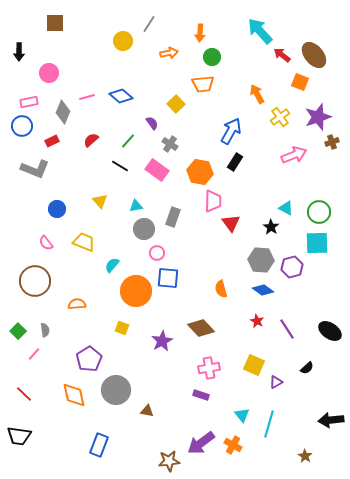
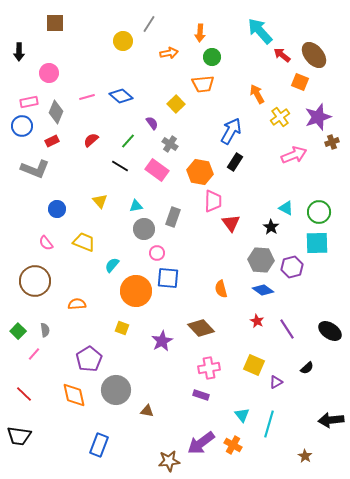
gray diamond at (63, 112): moved 7 px left
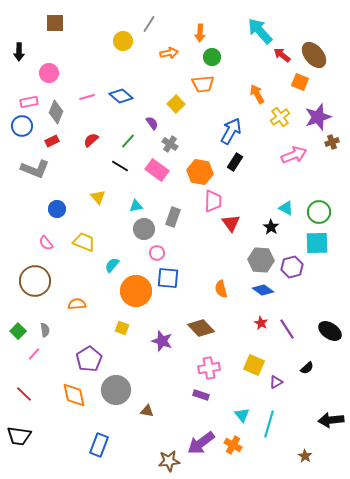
yellow triangle at (100, 201): moved 2 px left, 4 px up
red star at (257, 321): moved 4 px right, 2 px down
purple star at (162, 341): rotated 25 degrees counterclockwise
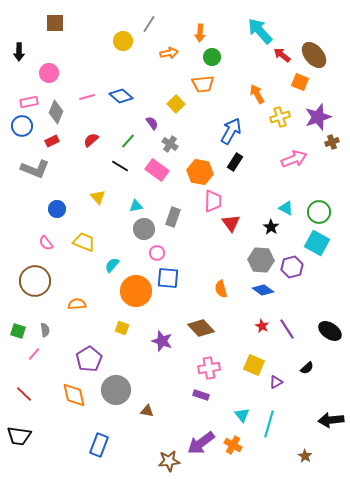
yellow cross at (280, 117): rotated 18 degrees clockwise
pink arrow at (294, 155): moved 4 px down
cyan square at (317, 243): rotated 30 degrees clockwise
red star at (261, 323): moved 1 px right, 3 px down
green square at (18, 331): rotated 28 degrees counterclockwise
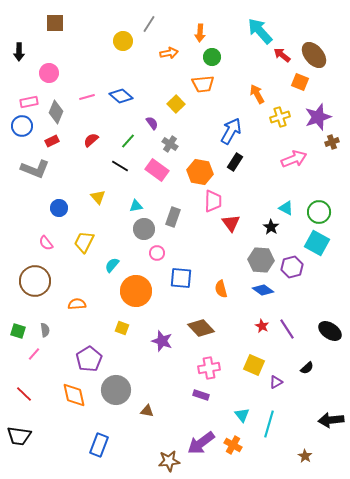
blue circle at (57, 209): moved 2 px right, 1 px up
yellow trapezoid at (84, 242): rotated 85 degrees counterclockwise
blue square at (168, 278): moved 13 px right
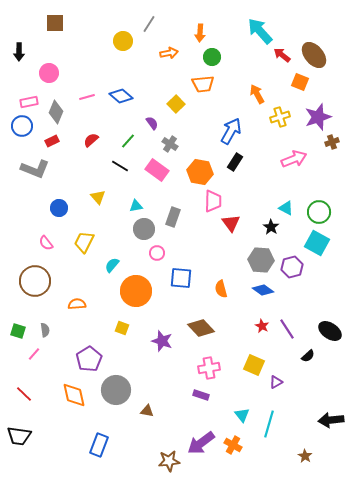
black semicircle at (307, 368): moved 1 px right, 12 px up
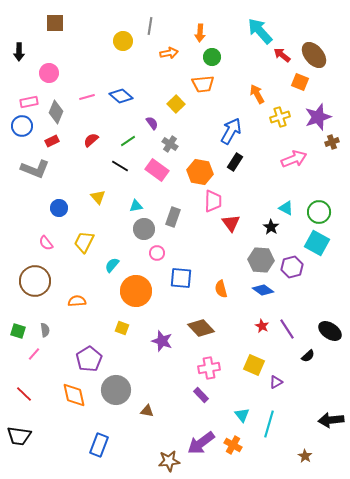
gray line at (149, 24): moved 1 px right, 2 px down; rotated 24 degrees counterclockwise
green line at (128, 141): rotated 14 degrees clockwise
orange semicircle at (77, 304): moved 3 px up
purple rectangle at (201, 395): rotated 28 degrees clockwise
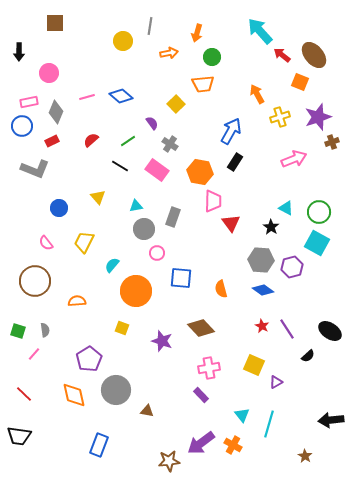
orange arrow at (200, 33): moved 3 px left; rotated 12 degrees clockwise
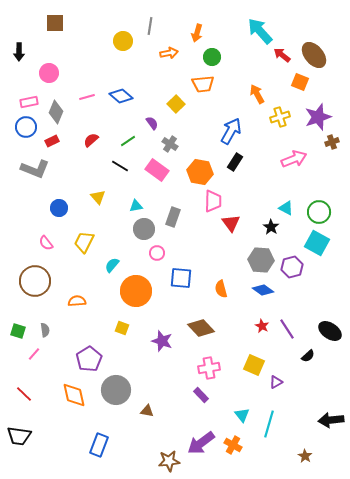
blue circle at (22, 126): moved 4 px right, 1 px down
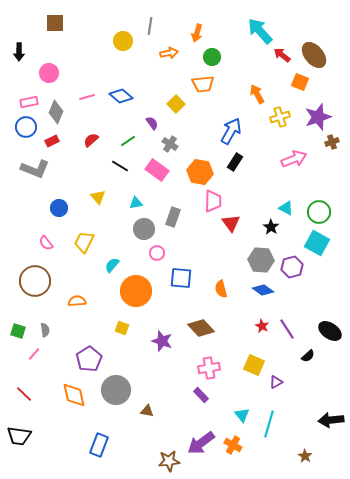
cyan triangle at (136, 206): moved 3 px up
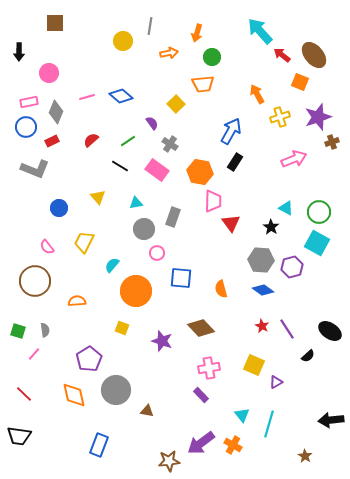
pink semicircle at (46, 243): moved 1 px right, 4 px down
